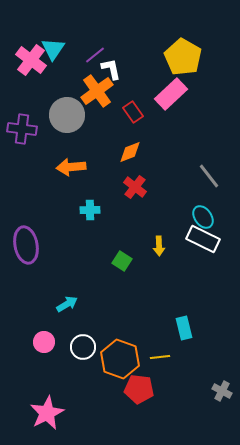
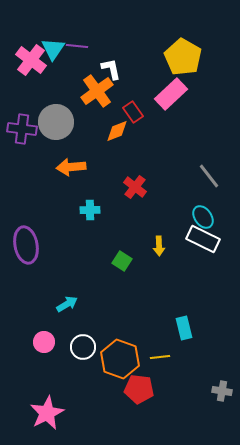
purple line: moved 18 px left, 9 px up; rotated 45 degrees clockwise
gray circle: moved 11 px left, 7 px down
orange diamond: moved 13 px left, 21 px up
gray cross: rotated 18 degrees counterclockwise
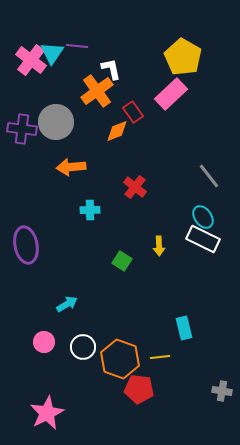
cyan triangle: moved 1 px left, 4 px down
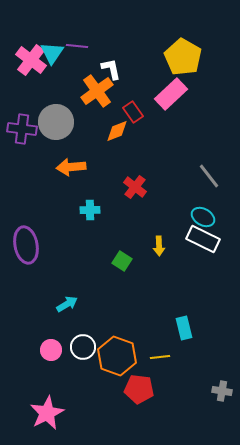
cyan ellipse: rotated 25 degrees counterclockwise
pink circle: moved 7 px right, 8 px down
orange hexagon: moved 3 px left, 3 px up
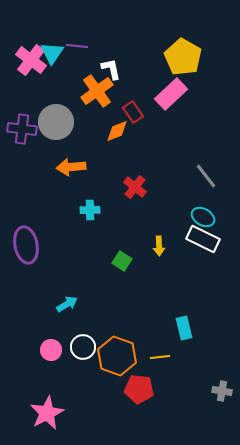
gray line: moved 3 px left
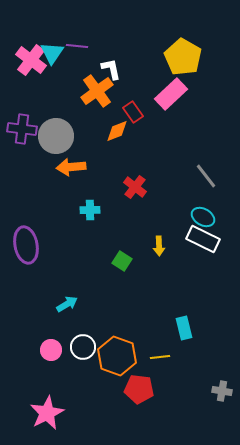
gray circle: moved 14 px down
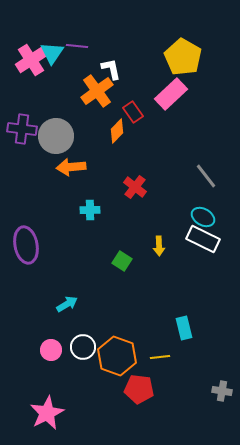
pink cross: rotated 20 degrees clockwise
orange diamond: rotated 25 degrees counterclockwise
